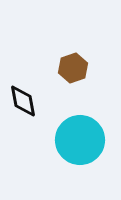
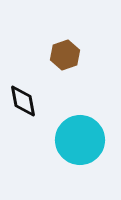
brown hexagon: moved 8 px left, 13 px up
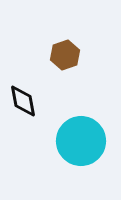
cyan circle: moved 1 px right, 1 px down
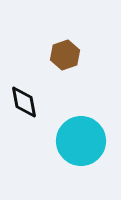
black diamond: moved 1 px right, 1 px down
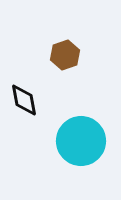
black diamond: moved 2 px up
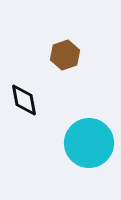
cyan circle: moved 8 px right, 2 px down
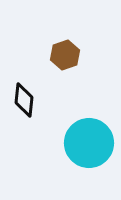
black diamond: rotated 16 degrees clockwise
